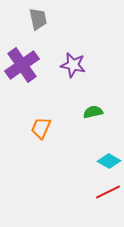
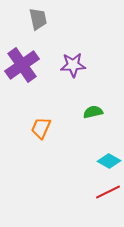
purple star: rotated 15 degrees counterclockwise
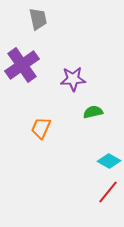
purple star: moved 14 px down
red line: rotated 25 degrees counterclockwise
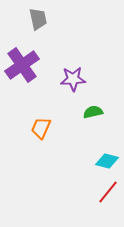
cyan diamond: moved 2 px left; rotated 15 degrees counterclockwise
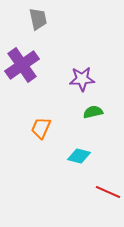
purple star: moved 9 px right
cyan diamond: moved 28 px left, 5 px up
red line: rotated 75 degrees clockwise
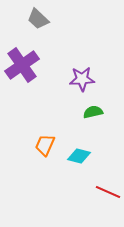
gray trapezoid: rotated 145 degrees clockwise
orange trapezoid: moved 4 px right, 17 px down
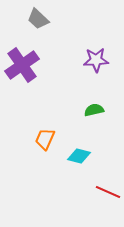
purple star: moved 14 px right, 19 px up
green semicircle: moved 1 px right, 2 px up
orange trapezoid: moved 6 px up
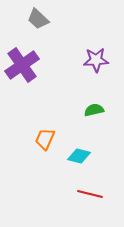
red line: moved 18 px left, 2 px down; rotated 10 degrees counterclockwise
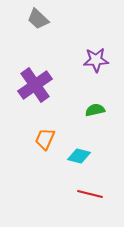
purple cross: moved 13 px right, 20 px down
green semicircle: moved 1 px right
